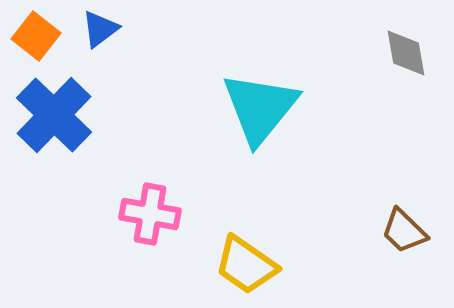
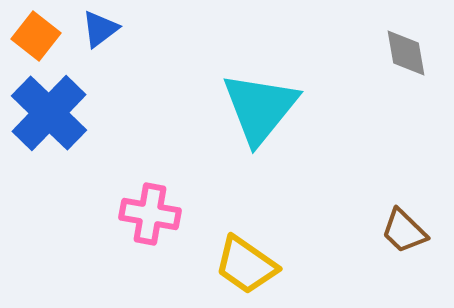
blue cross: moved 5 px left, 2 px up
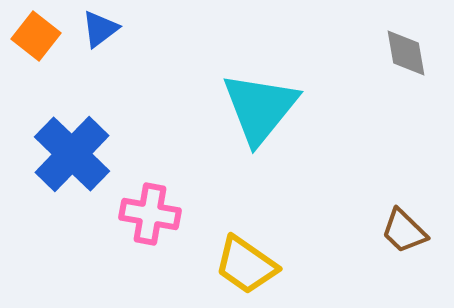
blue cross: moved 23 px right, 41 px down
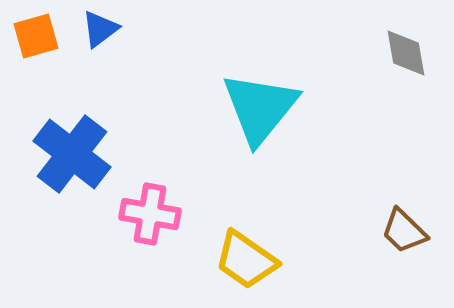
orange square: rotated 36 degrees clockwise
blue cross: rotated 6 degrees counterclockwise
yellow trapezoid: moved 5 px up
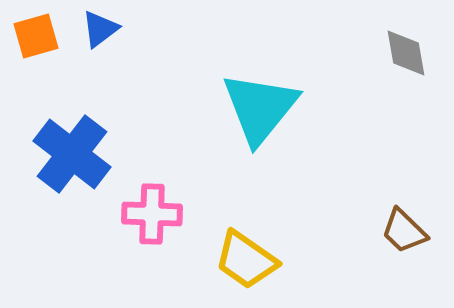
pink cross: moved 2 px right; rotated 8 degrees counterclockwise
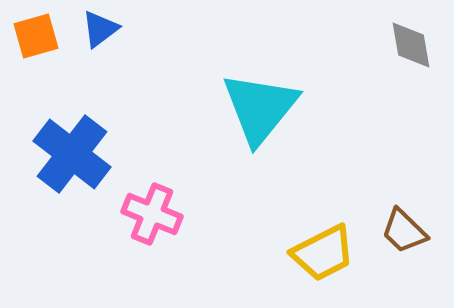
gray diamond: moved 5 px right, 8 px up
pink cross: rotated 20 degrees clockwise
yellow trapezoid: moved 77 px right, 7 px up; rotated 62 degrees counterclockwise
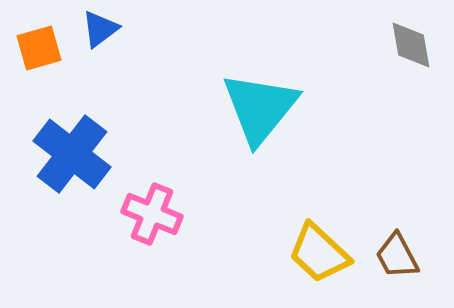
orange square: moved 3 px right, 12 px down
brown trapezoid: moved 7 px left, 25 px down; rotated 18 degrees clockwise
yellow trapezoid: moved 4 px left; rotated 70 degrees clockwise
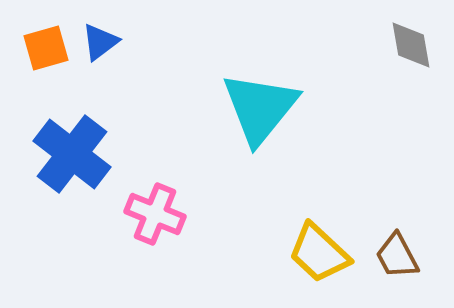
blue triangle: moved 13 px down
orange square: moved 7 px right
pink cross: moved 3 px right
